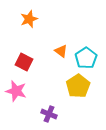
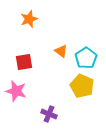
red square: rotated 36 degrees counterclockwise
yellow pentagon: moved 4 px right; rotated 15 degrees counterclockwise
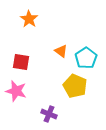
orange star: rotated 18 degrees counterclockwise
red square: moved 3 px left; rotated 18 degrees clockwise
yellow pentagon: moved 7 px left
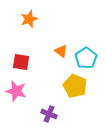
orange star: rotated 18 degrees clockwise
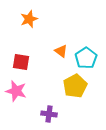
yellow pentagon: rotated 20 degrees clockwise
purple cross: rotated 14 degrees counterclockwise
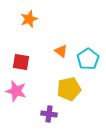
cyan pentagon: moved 2 px right, 1 px down
yellow pentagon: moved 6 px left, 3 px down; rotated 15 degrees clockwise
